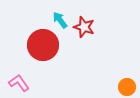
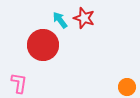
red star: moved 9 px up
pink L-shape: rotated 45 degrees clockwise
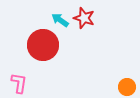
cyan arrow: rotated 18 degrees counterclockwise
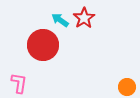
red star: rotated 20 degrees clockwise
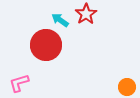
red star: moved 2 px right, 4 px up
red circle: moved 3 px right
pink L-shape: rotated 115 degrees counterclockwise
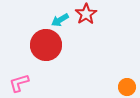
cyan arrow: rotated 66 degrees counterclockwise
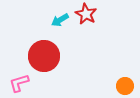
red star: rotated 10 degrees counterclockwise
red circle: moved 2 px left, 11 px down
orange circle: moved 2 px left, 1 px up
